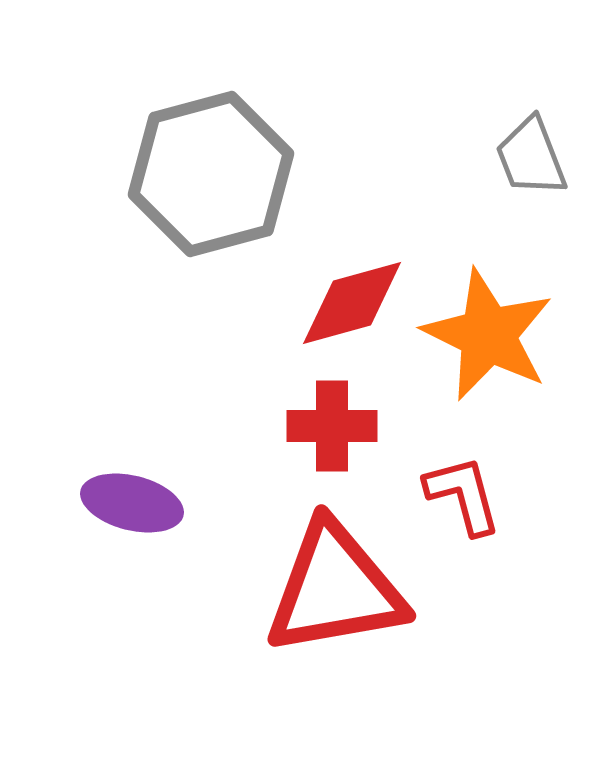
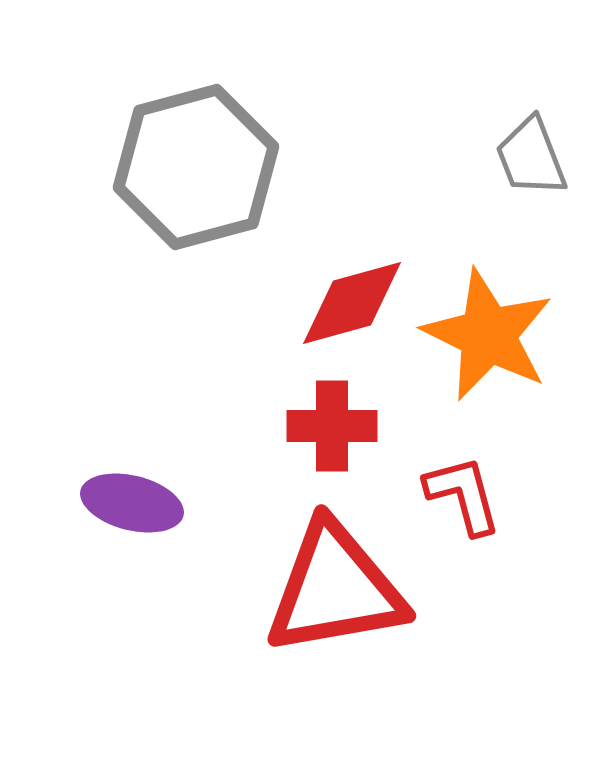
gray hexagon: moved 15 px left, 7 px up
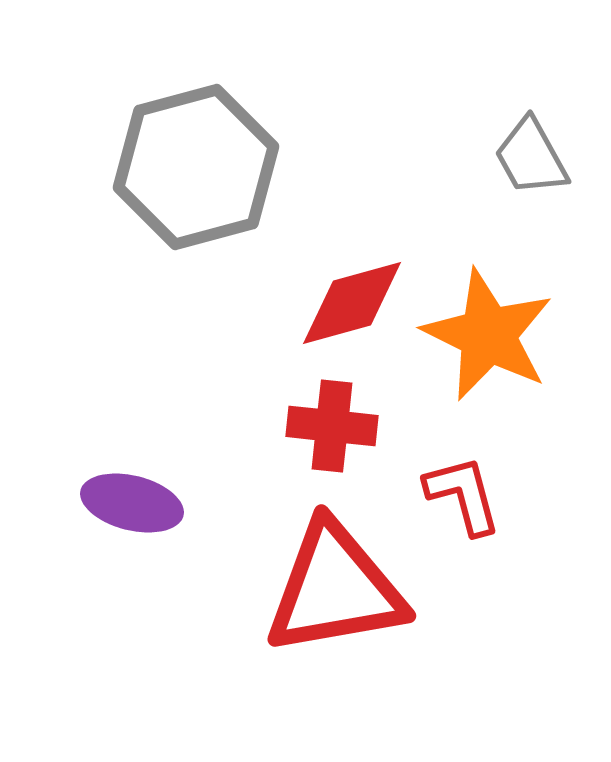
gray trapezoid: rotated 8 degrees counterclockwise
red cross: rotated 6 degrees clockwise
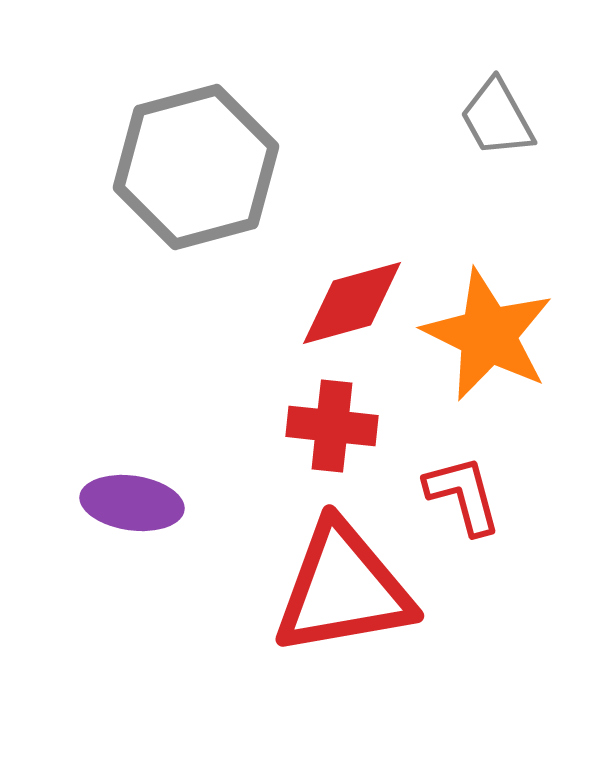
gray trapezoid: moved 34 px left, 39 px up
purple ellipse: rotated 6 degrees counterclockwise
red triangle: moved 8 px right
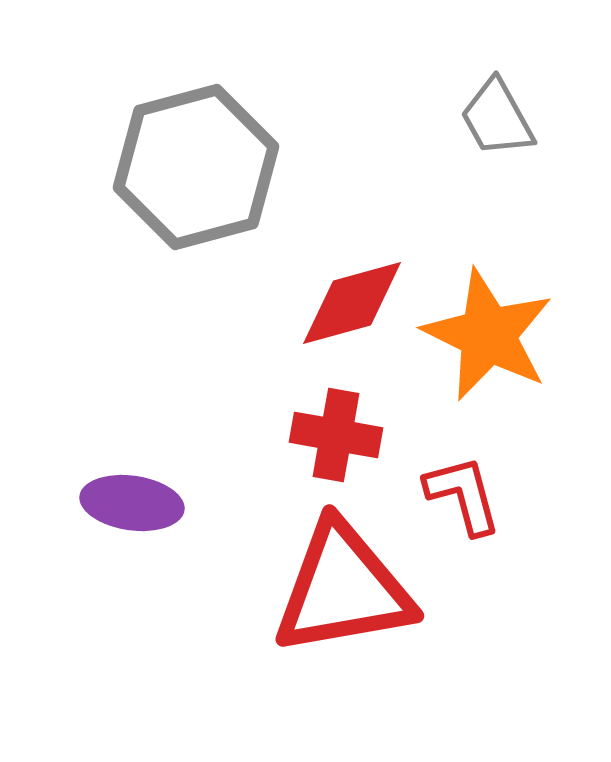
red cross: moved 4 px right, 9 px down; rotated 4 degrees clockwise
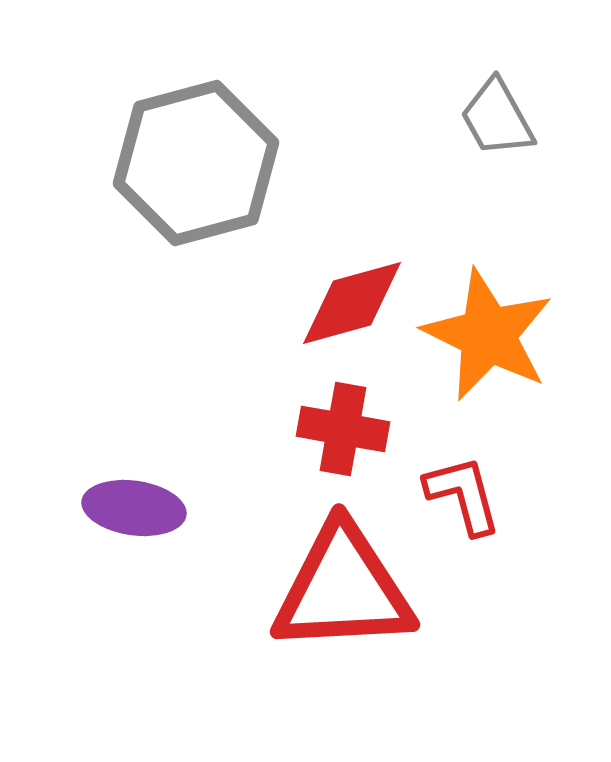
gray hexagon: moved 4 px up
red cross: moved 7 px right, 6 px up
purple ellipse: moved 2 px right, 5 px down
red triangle: rotated 7 degrees clockwise
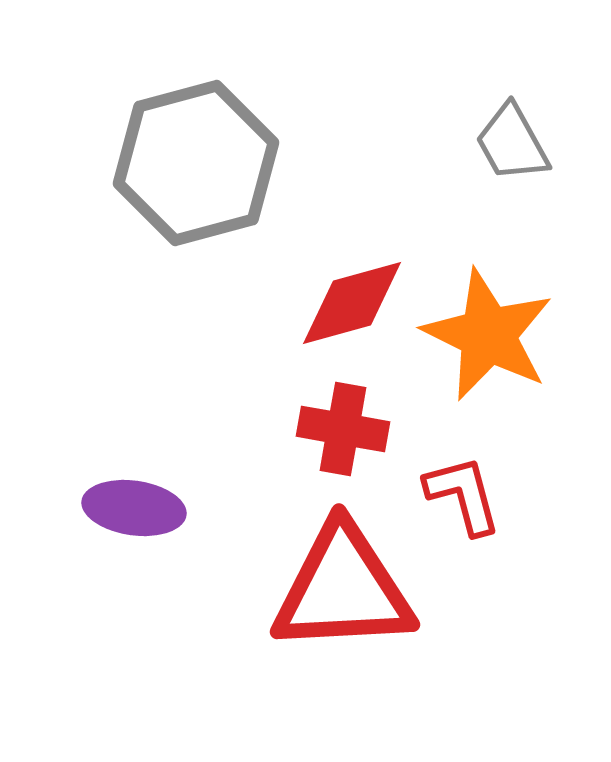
gray trapezoid: moved 15 px right, 25 px down
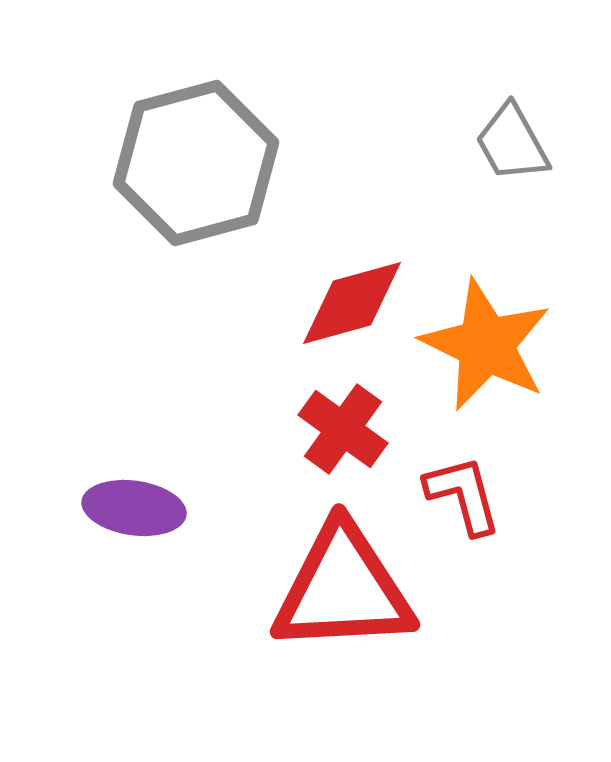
orange star: moved 2 px left, 10 px down
red cross: rotated 26 degrees clockwise
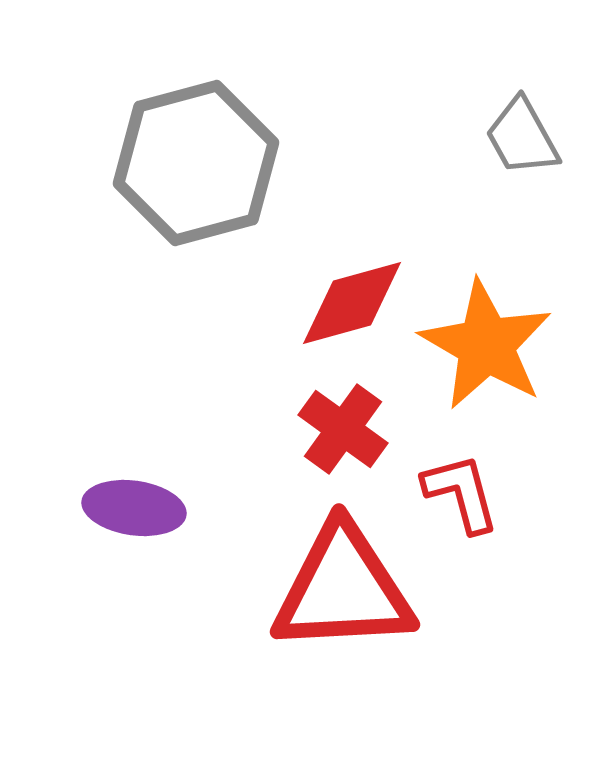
gray trapezoid: moved 10 px right, 6 px up
orange star: rotated 4 degrees clockwise
red L-shape: moved 2 px left, 2 px up
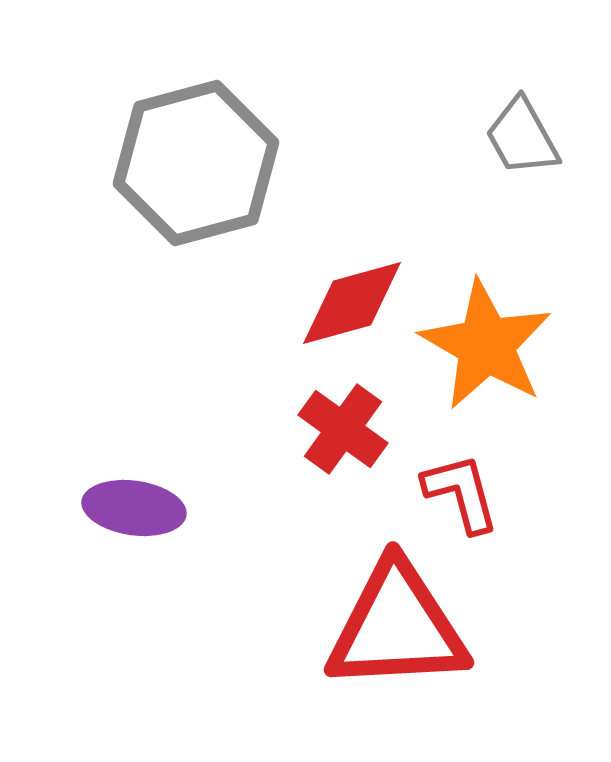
red triangle: moved 54 px right, 38 px down
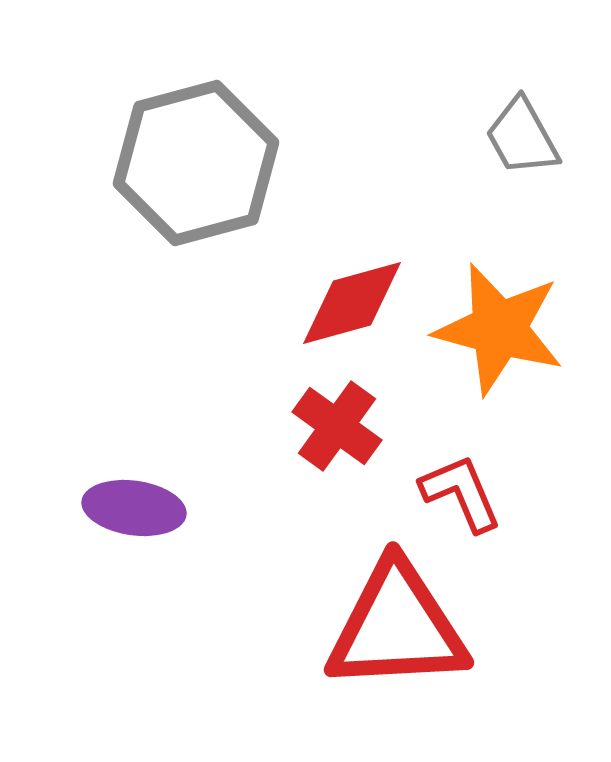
orange star: moved 13 px right, 16 px up; rotated 15 degrees counterclockwise
red cross: moved 6 px left, 3 px up
red L-shape: rotated 8 degrees counterclockwise
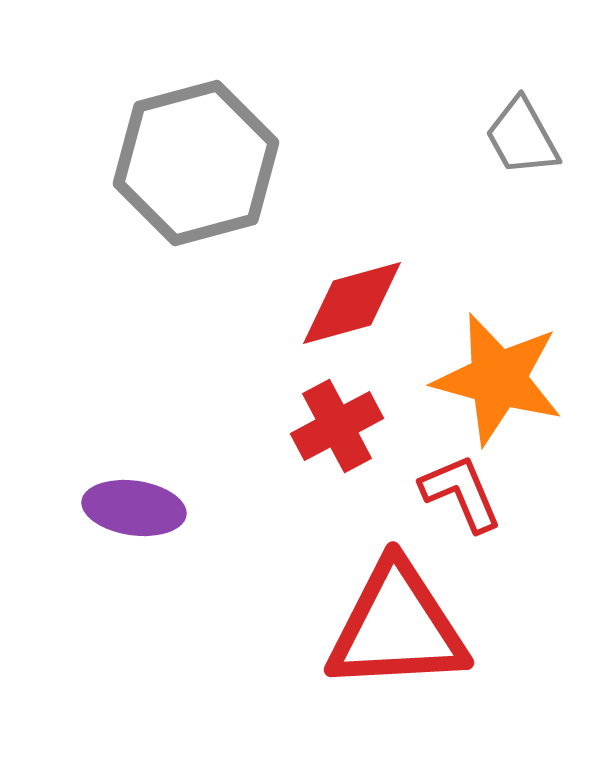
orange star: moved 1 px left, 50 px down
red cross: rotated 26 degrees clockwise
